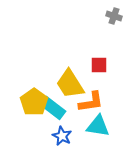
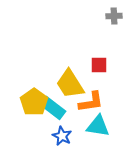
gray cross: rotated 21 degrees counterclockwise
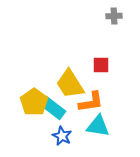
red square: moved 2 px right
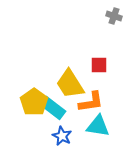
gray cross: rotated 21 degrees clockwise
red square: moved 2 px left
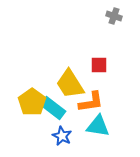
yellow pentagon: moved 2 px left
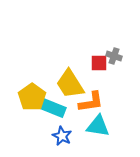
gray cross: moved 40 px down
red square: moved 2 px up
yellow pentagon: moved 5 px up
cyan rectangle: rotated 15 degrees counterclockwise
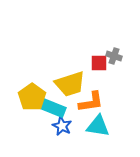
yellow trapezoid: rotated 76 degrees counterclockwise
blue star: moved 10 px up
